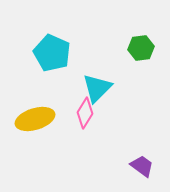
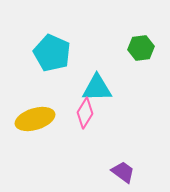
cyan triangle: rotated 44 degrees clockwise
purple trapezoid: moved 19 px left, 6 px down
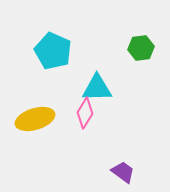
cyan pentagon: moved 1 px right, 2 px up
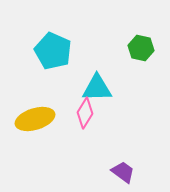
green hexagon: rotated 20 degrees clockwise
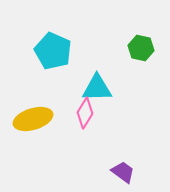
yellow ellipse: moved 2 px left
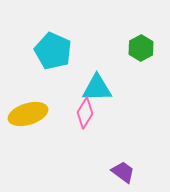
green hexagon: rotated 20 degrees clockwise
yellow ellipse: moved 5 px left, 5 px up
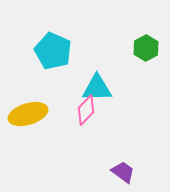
green hexagon: moved 5 px right
pink diamond: moved 1 px right, 3 px up; rotated 12 degrees clockwise
